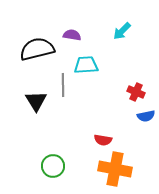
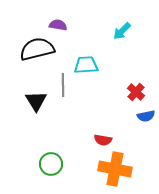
purple semicircle: moved 14 px left, 10 px up
red cross: rotated 18 degrees clockwise
green circle: moved 2 px left, 2 px up
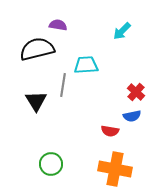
gray line: rotated 10 degrees clockwise
blue semicircle: moved 14 px left
red semicircle: moved 7 px right, 9 px up
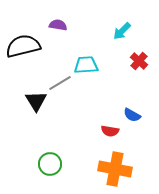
black semicircle: moved 14 px left, 3 px up
gray line: moved 3 px left, 2 px up; rotated 50 degrees clockwise
red cross: moved 3 px right, 31 px up
blue semicircle: moved 1 px up; rotated 42 degrees clockwise
green circle: moved 1 px left
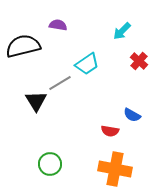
cyan trapezoid: moved 1 px right, 1 px up; rotated 150 degrees clockwise
